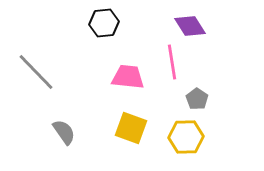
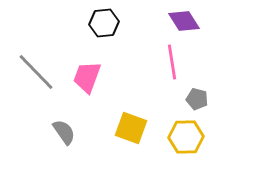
purple diamond: moved 6 px left, 5 px up
pink trapezoid: moved 41 px left; rotated 76 degrees counterclockwise
gray pentagon: rotated 20 degrees counterclockwise
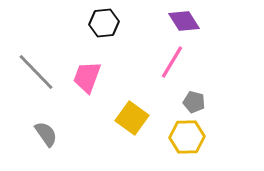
pink line: rotated 40 degrees clockwise
gray pentagon: moved 3 px left, 3 px down
yellow square: moved 1 px right, 10 px up; rotated 16 degrees clockwise
gray semicircle: moved 18 px left, 2 px down
yellow hexagon: moved 1 px right
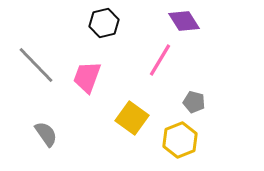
black hexagon: rotated 8 degrees counterclockwise
pink line: moved 12 px left, 2 px up
gray line: moved 7 px up
yellow hexagon: moved 7 px left, 3 px down; rotated 20 degrees counterclockwise
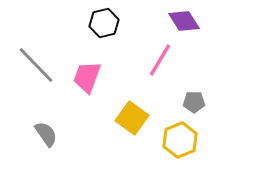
gray pentagon: rotated 15 degrees counterclockwise
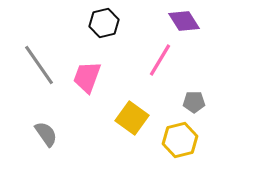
gray line: moved 3 px right; rotated 9 degrees clockwise
yellow hexagon: rotated 8 degrees clockwise
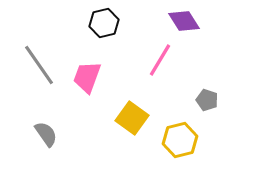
gray pentagon: moved 13 px right, 2 px up; rotated 20 degrees clockwise
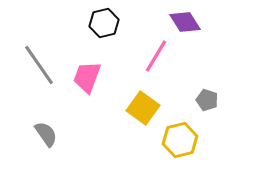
purple diamond: moved 1 px right, 1 px down
pink line: moved 4 px left, 4 px up
yellow square: moved 11 px right, 10 px up
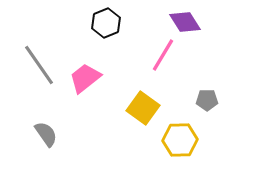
black hexagon: moved 2 px right; rotated 8 degrees counterclockwise
pink line: moved 7 px right, 1 px up
pink trapezoid: moved 2 px left, 1 px down; rotated 32 degrees clockwise
gray pentagon: rotated 20 degrees counterclockwise
yellow hexagon: rotated 12 degrees clockwise
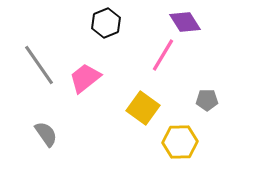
yellow hexagon: moved 2 px down
